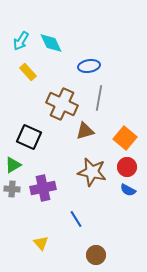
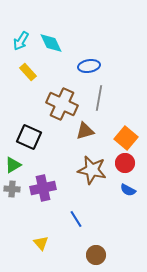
orange square: moved 1 px right
red circle: moved 2 px left, 4 px up
brown star: moved 2 px up
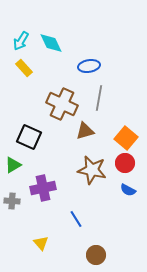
yellow rectangle: moved 4 px left, 4 px up
gray cross: moved 12 px down
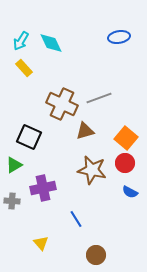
blue ellipse: moved 30 px right, 29 px up
gray line: rotated 60 degrees clockwise
green triangle: moved 1 px right
blue semicircle: moved 2 px right, 2 px down
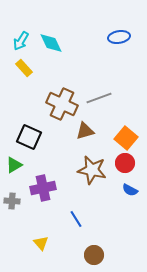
blue semicircle: moved 2 px up
brown circle: moved 2 px left
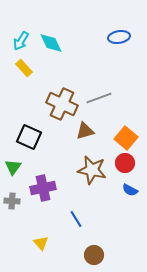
green triangle: moved 1 px left, 2 px down; rotated 24 degrees counterclockwise
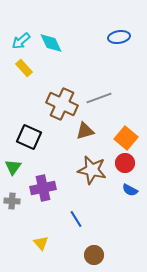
cyan arrow: rotated 18 degrees clockwise
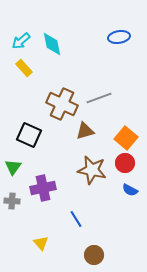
cyan diamond: moved 1 px right, 1 px down; rotated 15 degrees clockwise
black square: moved 2 px up
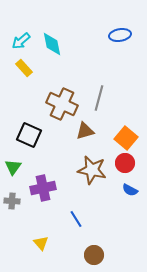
blue ellipse: moved 1 px right, 2 px up
gray line: rotated 55 degrees counterclockwise
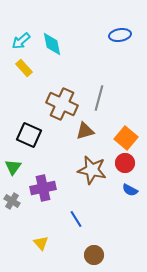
gray cross: rotated 28 degrees clockwise
